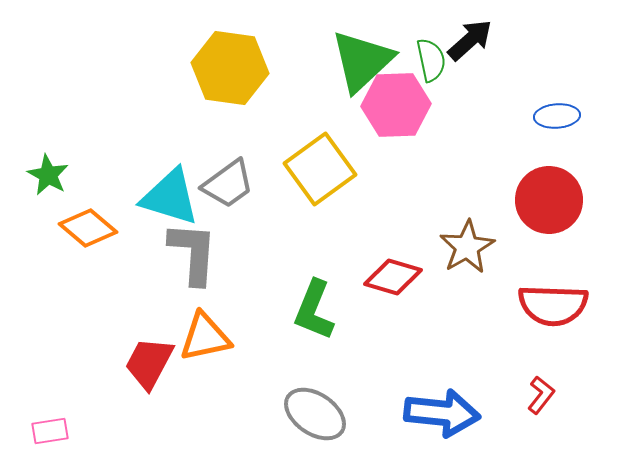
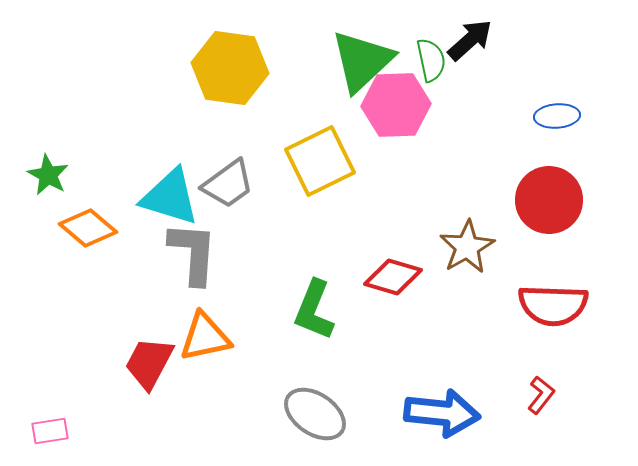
yellow square: moved 8 px up; rotated 10 degrees clockwise
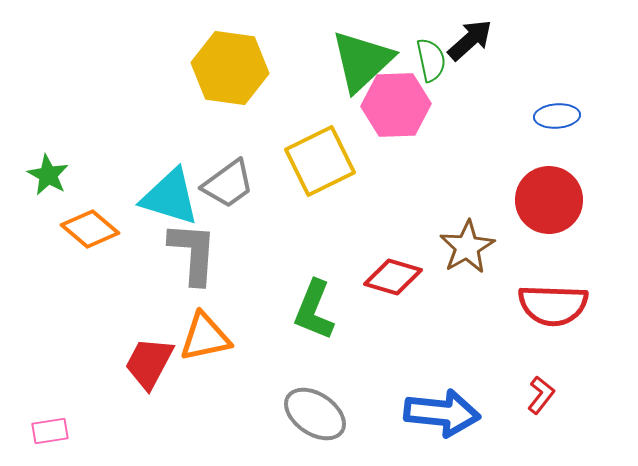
orange diamond: moved 2 px right, 1 px down
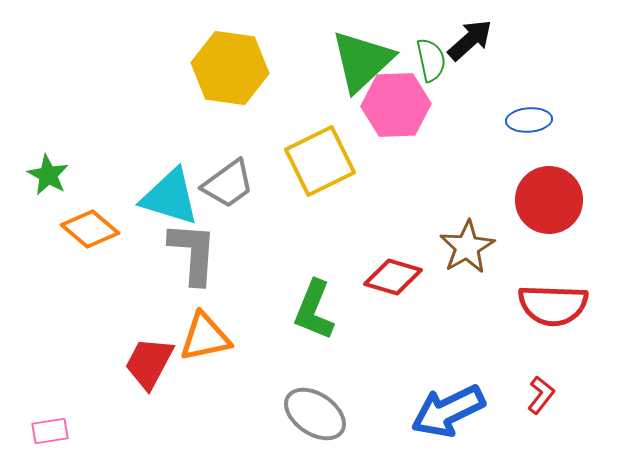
blue ellipse: moved 28 px left, 4 px down
blue arrow: moved 6 px right, 2 px up; rotated 148 degrees clockwise
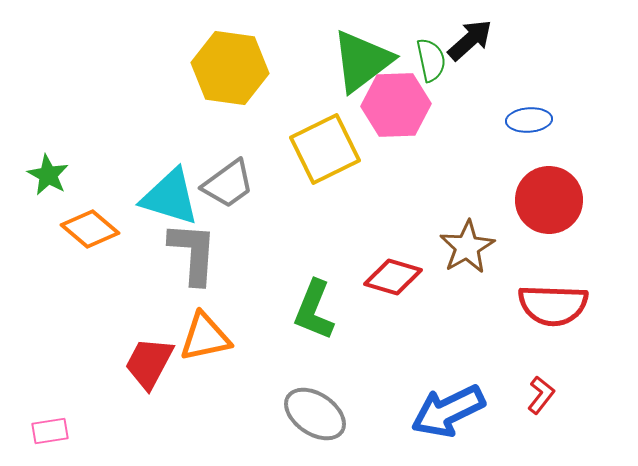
green triangle: rotated 6 degrees clockwise
yellow square: moved 5 px right, 12 px up
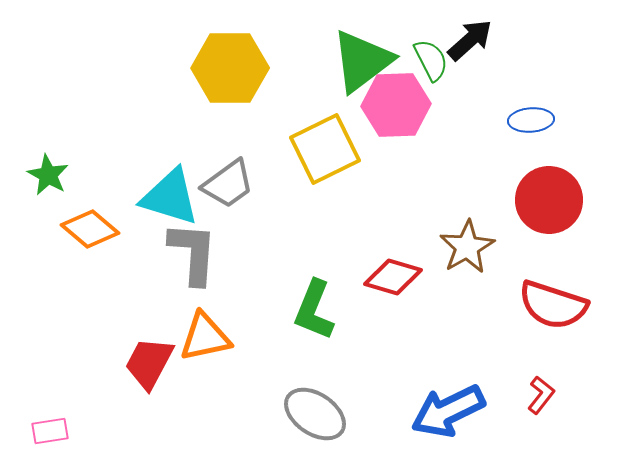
green semicircle: rotated 15 degrees counterclockwise
yellow hexagon: rotated 8 degrees counterclockwise
blue ellipse: moved 2 px right
red semicircle: rotated 16 degrees clockwise
